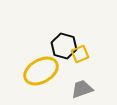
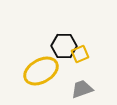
black hexagon: rotated 15 degrees counterclockwise
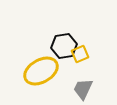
black hexagon: rotated 10 degrees counterclockwise
gray trapezoid: moved 1 px right; rotated 45 degrees counterclockwise
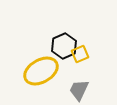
black hexagon: rotated 15 degrees counterclockwise
gray trapezoid: moved 4 px left, 1 px down
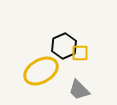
yellow square: moved 1 px up; rotated 24 degrees clockwise
gray trapezoid: rotated 70 degrees counterclockwise
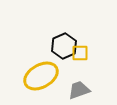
yellow ellipse: moved 5 px down
gray trapezoid: rotated 115 degrees clockwise
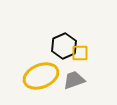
yellow ellipse: rotated 8 degrees clockwise
gray trapezoid: moved 5 px left, 10 px up
